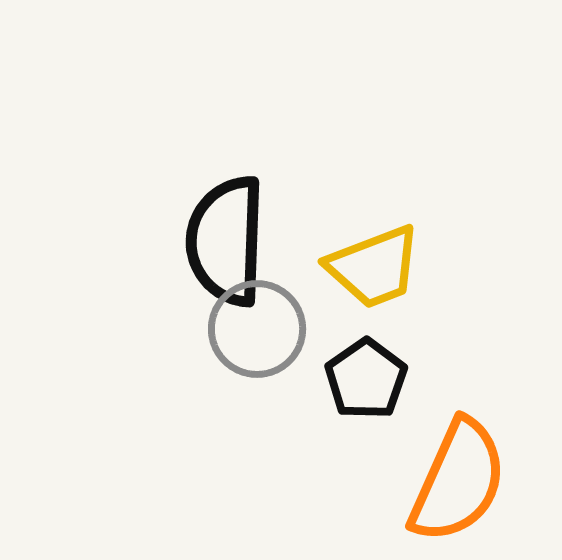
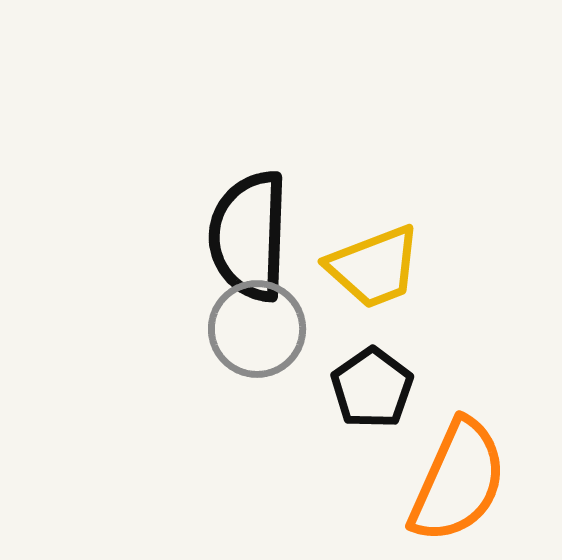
black semicircle: moved 23 px right, 5 px up
black pentagon: moved 6 px right, 9 px down
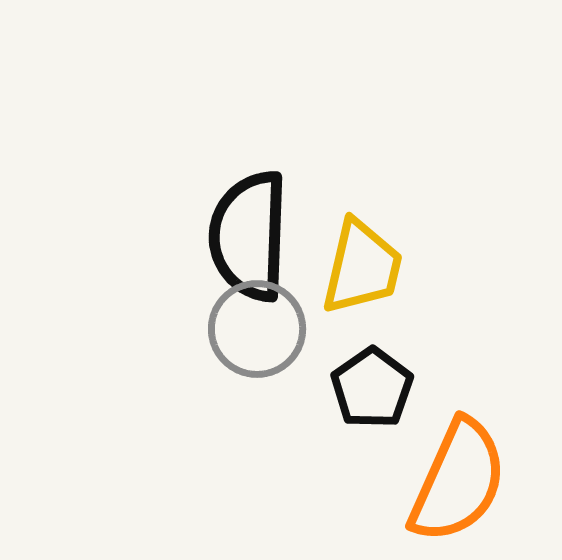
yellow trapezoid: moved 12 px left; rotated 56 degrees counterclockwise
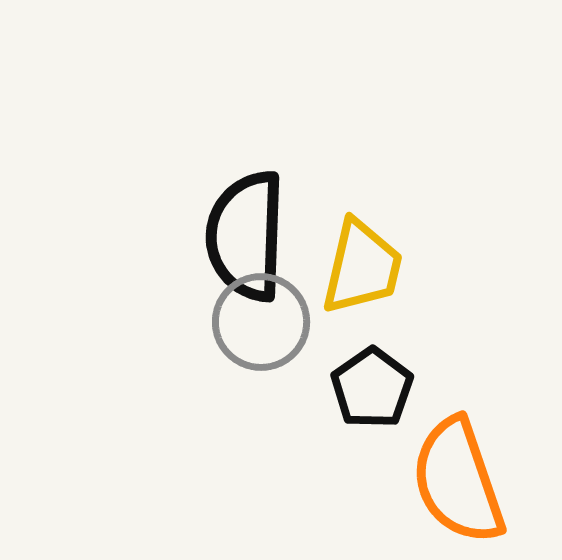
black semicircle: moved 3 px left
gray circle: moved 4 px right, 7 px up
orange semicircle: rotated 137 degrees clockwise
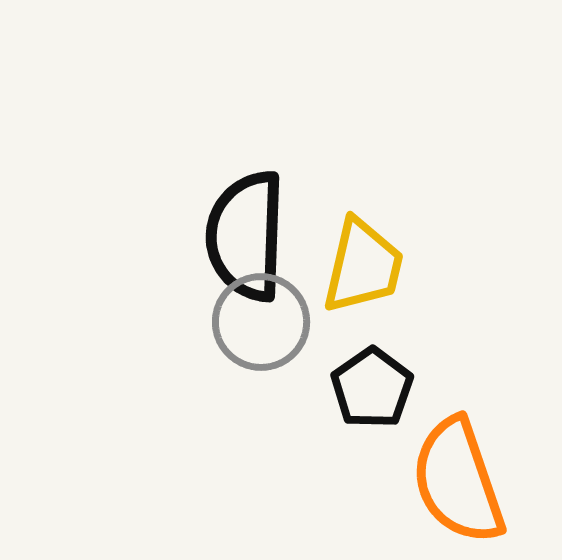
yellow trapezoid: moved 1 px right, 1 px up
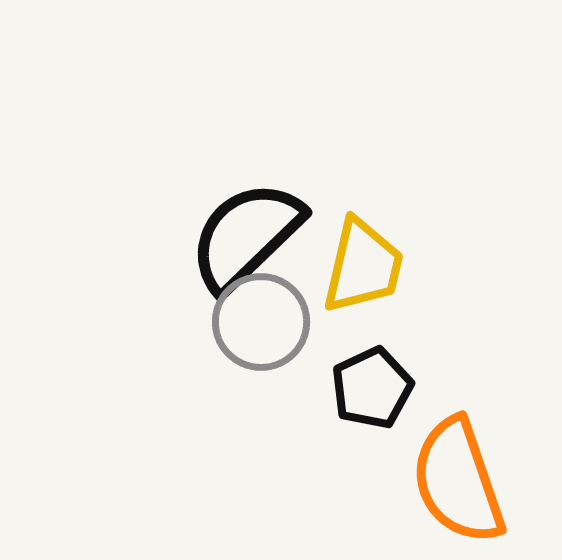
black semicircle: rotated 44 degrees clockwise
black pentagon: rotated 10 degrees clockwise
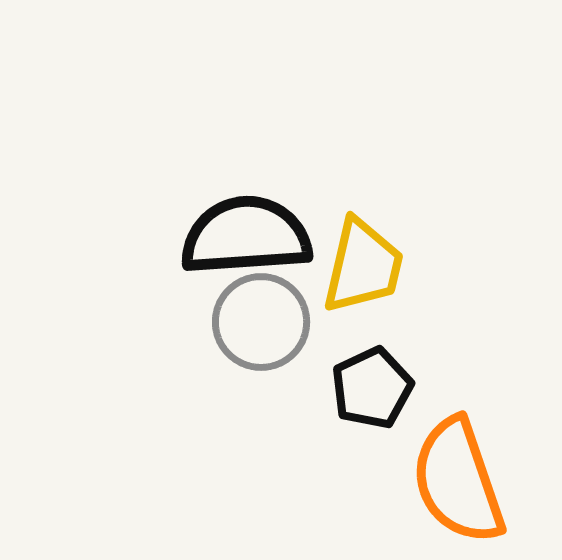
black semicircle: rotated 40 degrees clockwise
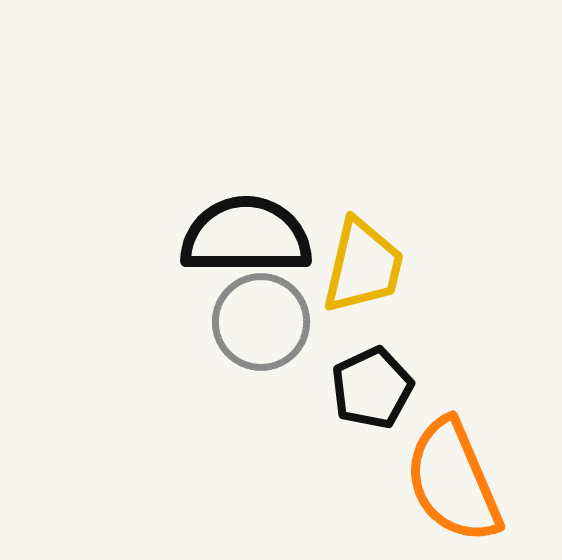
black semicircle: rotated 4 degrees clockwise
orange semicircle: moved 5 px left; rotated 4 degrees counterclockwise
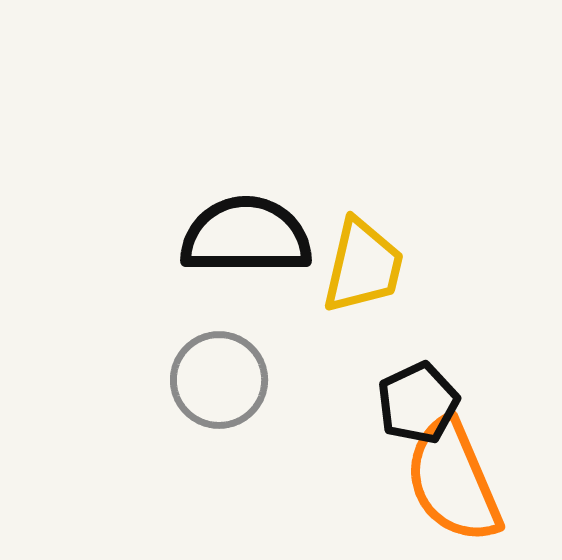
gray circle: moved 42 px left, 58 px down
black pentagon: moved 46 px right, 15 px down
